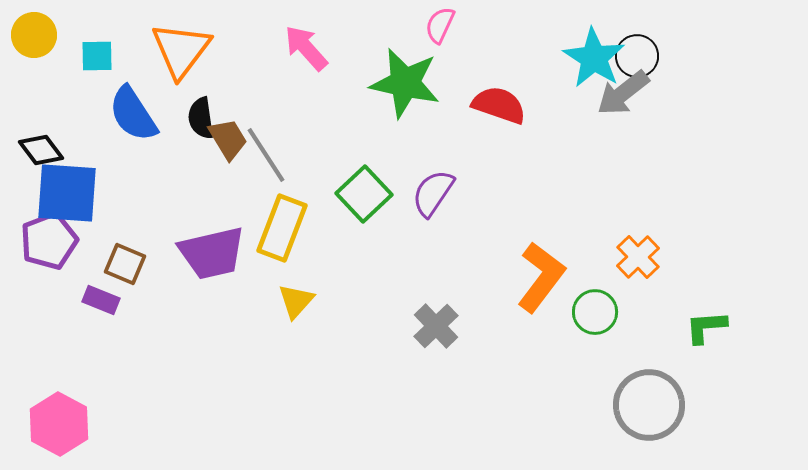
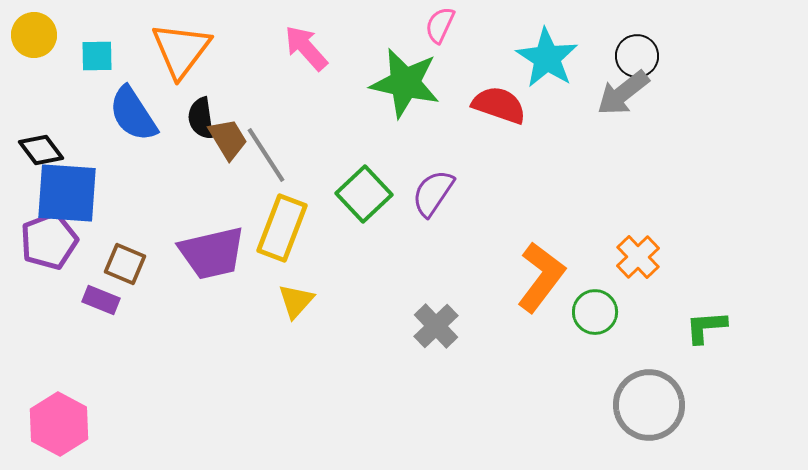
cyan star: moved 47 px left
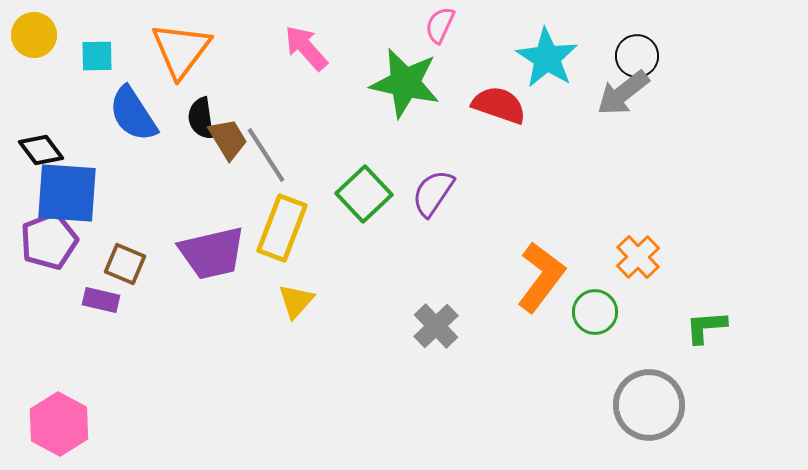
purple rectangle: rotated 9 degrees counterclockwise
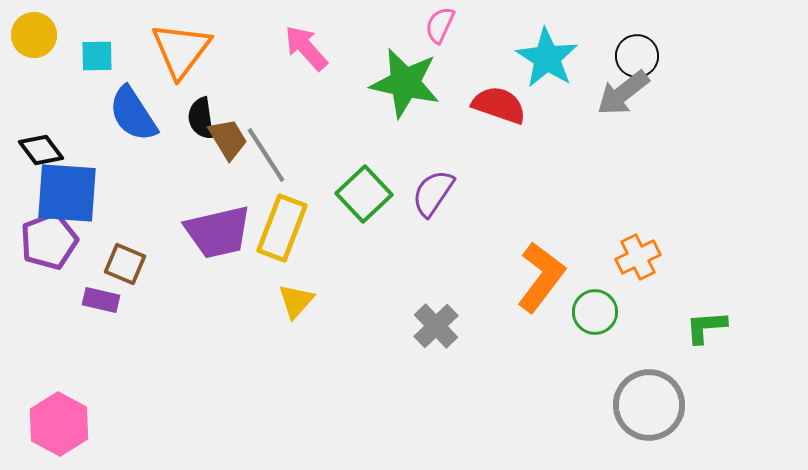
purple trapezoid: moved 6 px right, 21 px up
orange cross: rotated 18 degrees clockwise
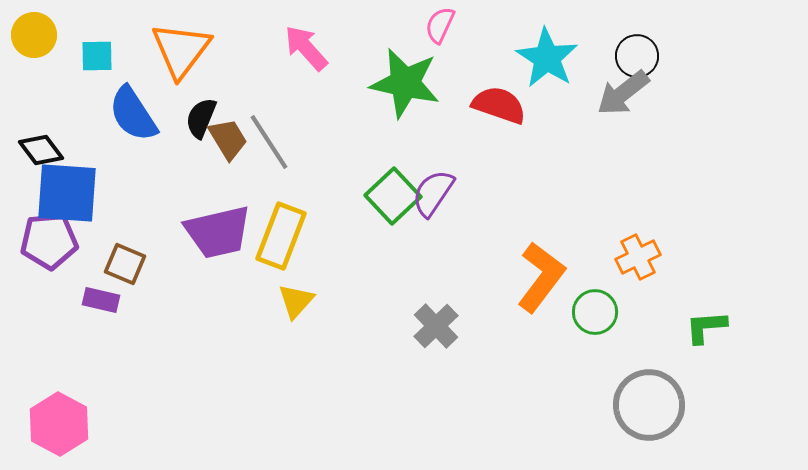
black semicircle: rotated 30 degrees clockwise
gray line: moved 3 px right, 13 px up
green square: moved 29 px right, 2 px down
yellow rectangle: moved 1 px left, 8 px down
purple pentagon: rotated 16 degrees clockwise
